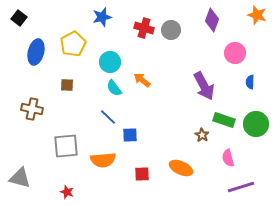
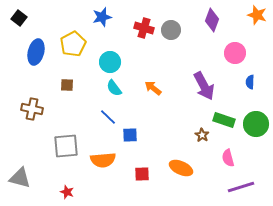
orange arrow: moved 11 px right, 8 px down
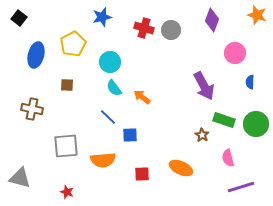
blue ellipse: moved 3 px down
orange arrow: moved 11 px left, 9 px down
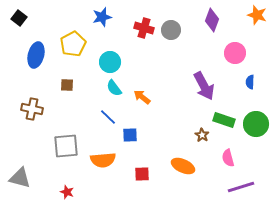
orange ellipse: moved 2 px right, 2 px up
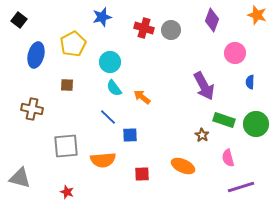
black square: moved 2 px down
